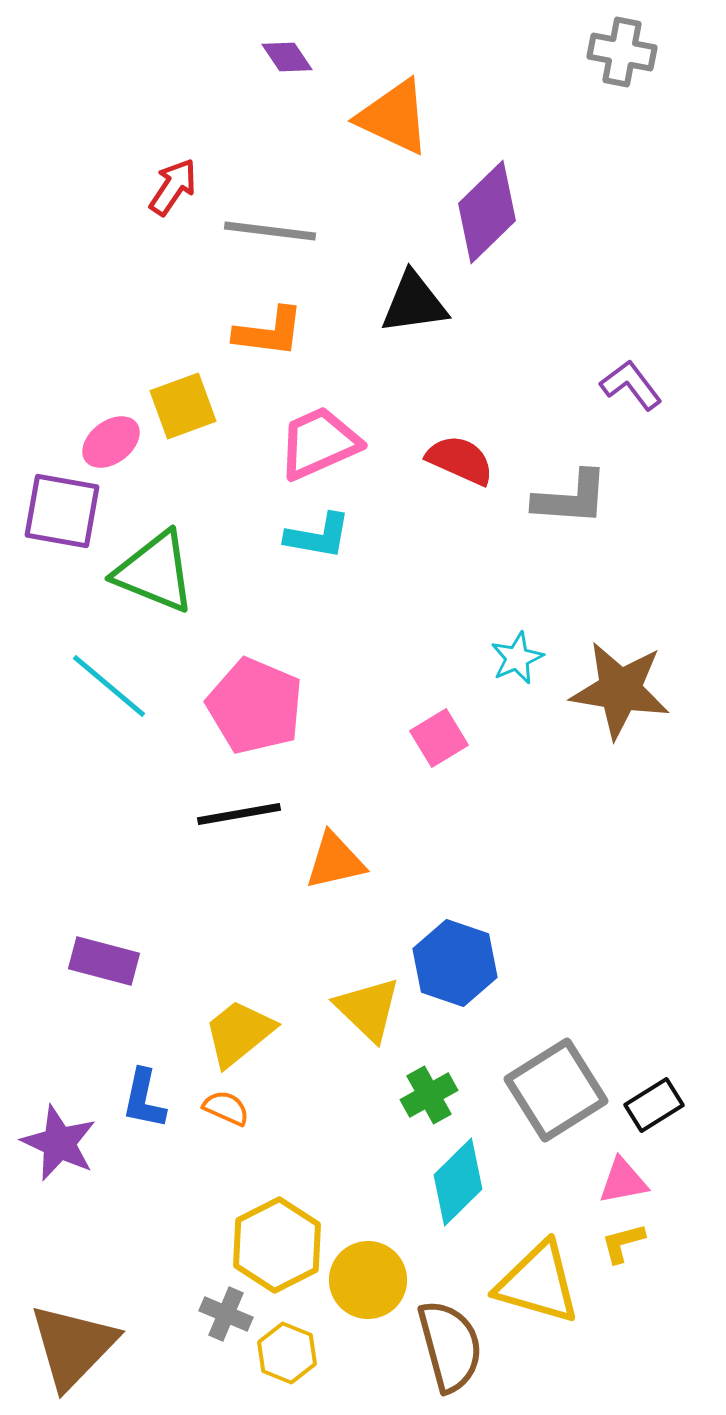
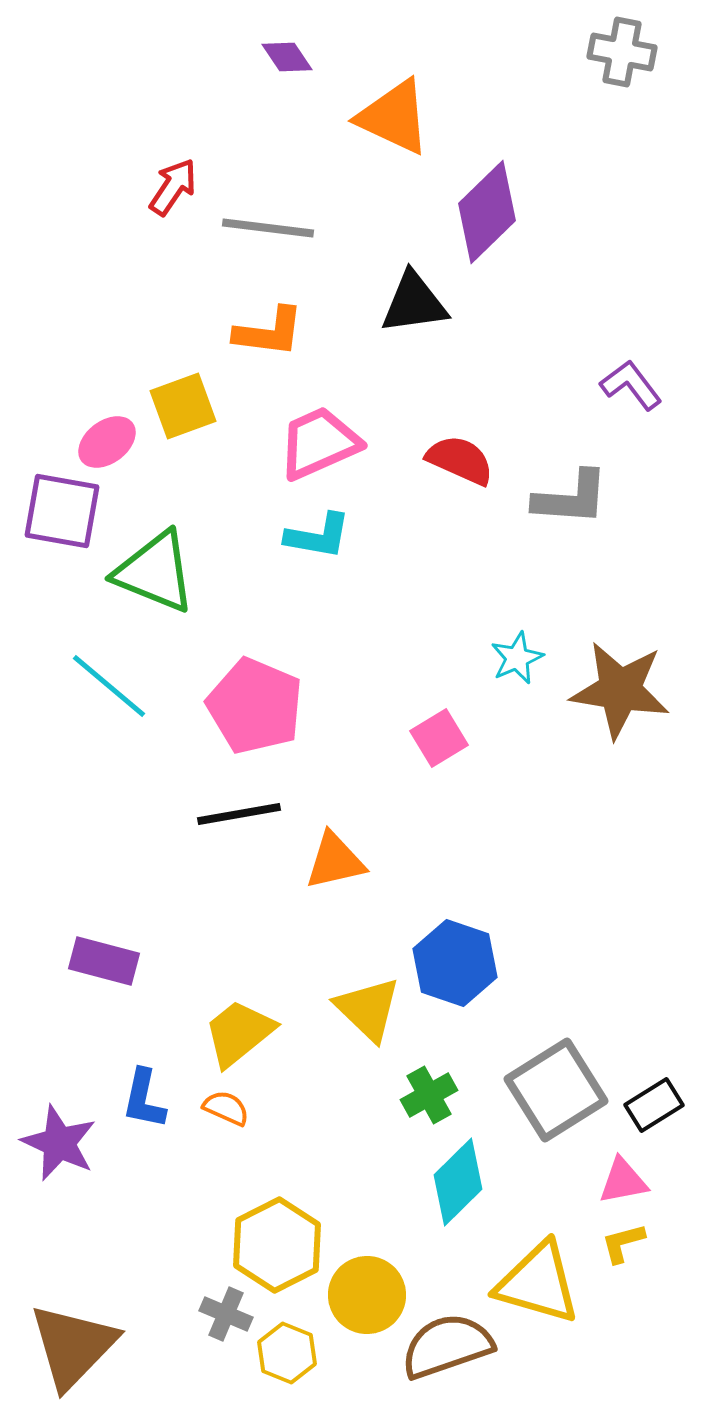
gray line at (270, 231): moved 2 px left, 3 px up
pink ellipse at (111, 442): moved 4 px left
yellow circle at (368, 1280): moved 1 px left, 15 px down
brown semicircle at (450, 1346): moved 3 px left; rotated 94 degrees counterclockwise
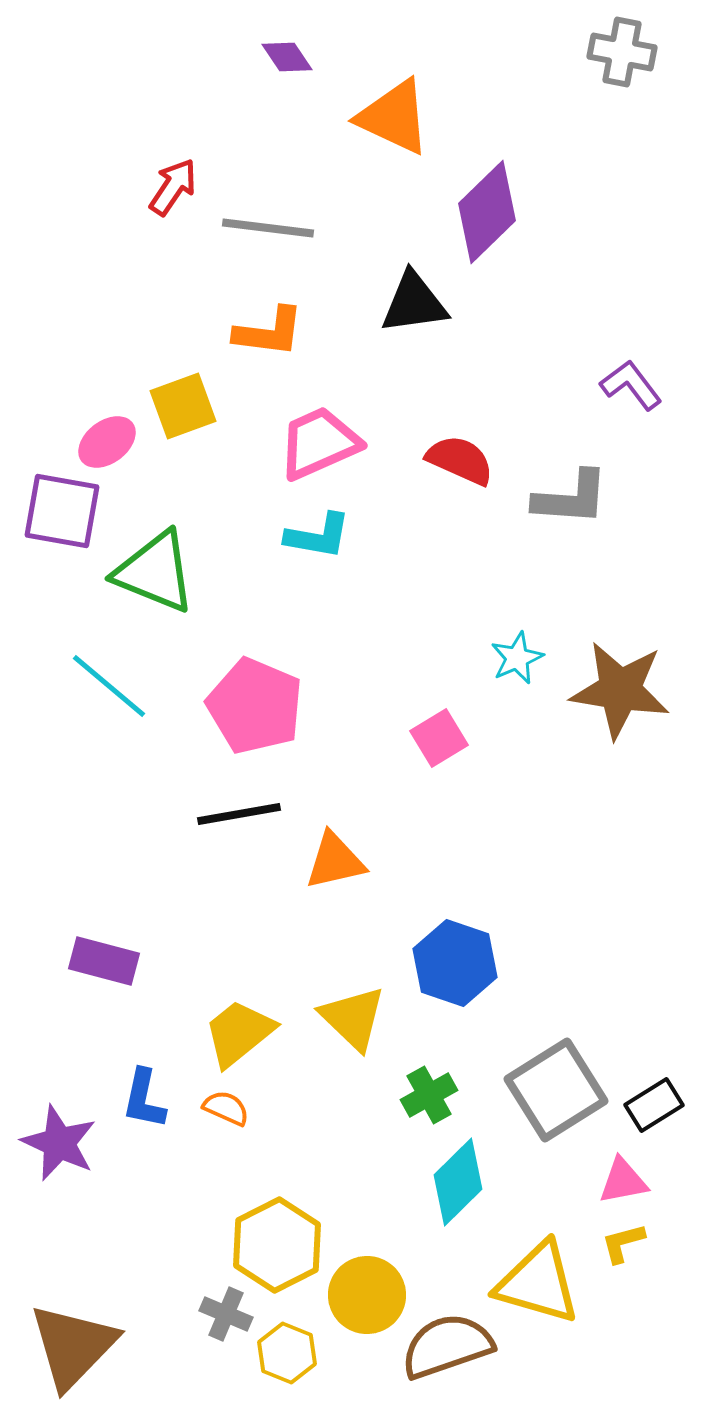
yellow triangle at (368, 1009): moved 15 px left, 9 px down
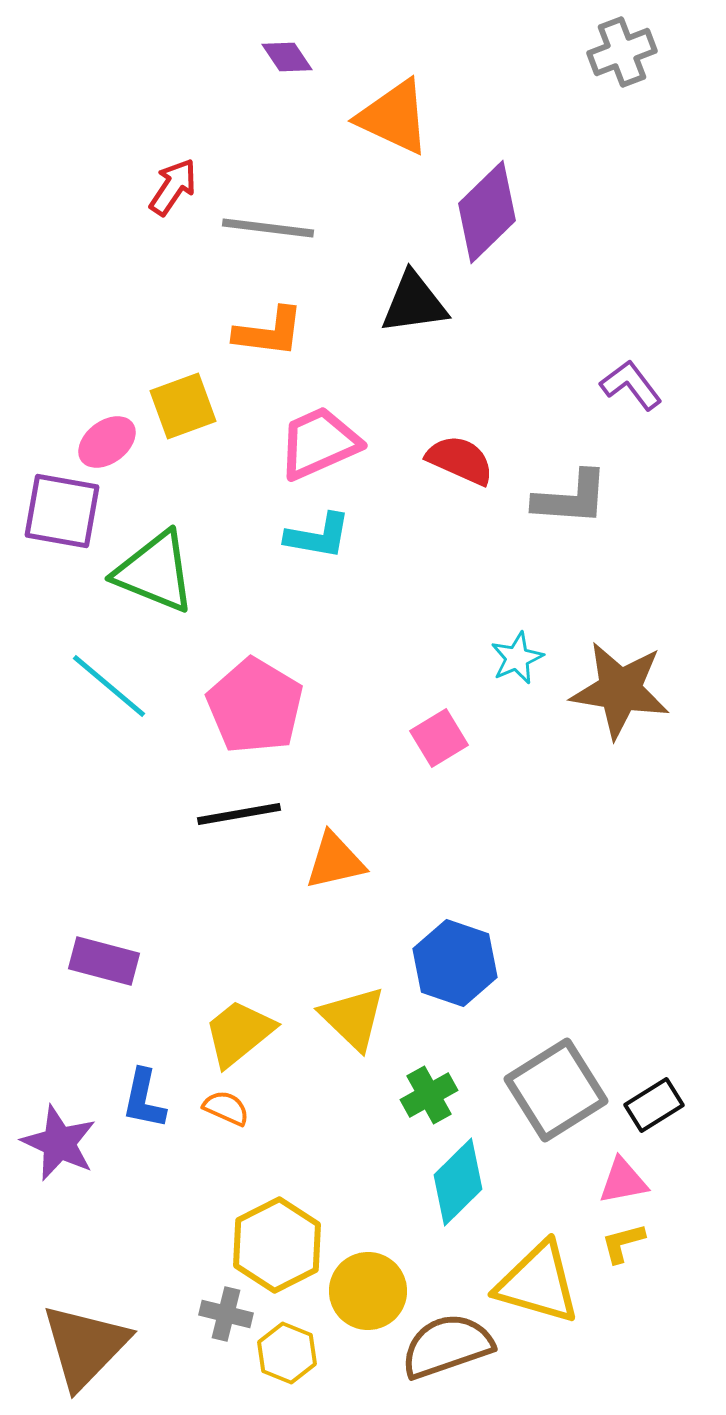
gray cross at (622, 52): rotated 32 degrees counterclockwise
pink pentagon at (255, 706): rotated 8 degrees clockwise
yellow circle at (367, 1295): moved 1 px right, 4 px up
gray cross at (226, 1314): rotated 9 degrees counterclockwise
brown triangle at (73, 1346): moved 12 px right
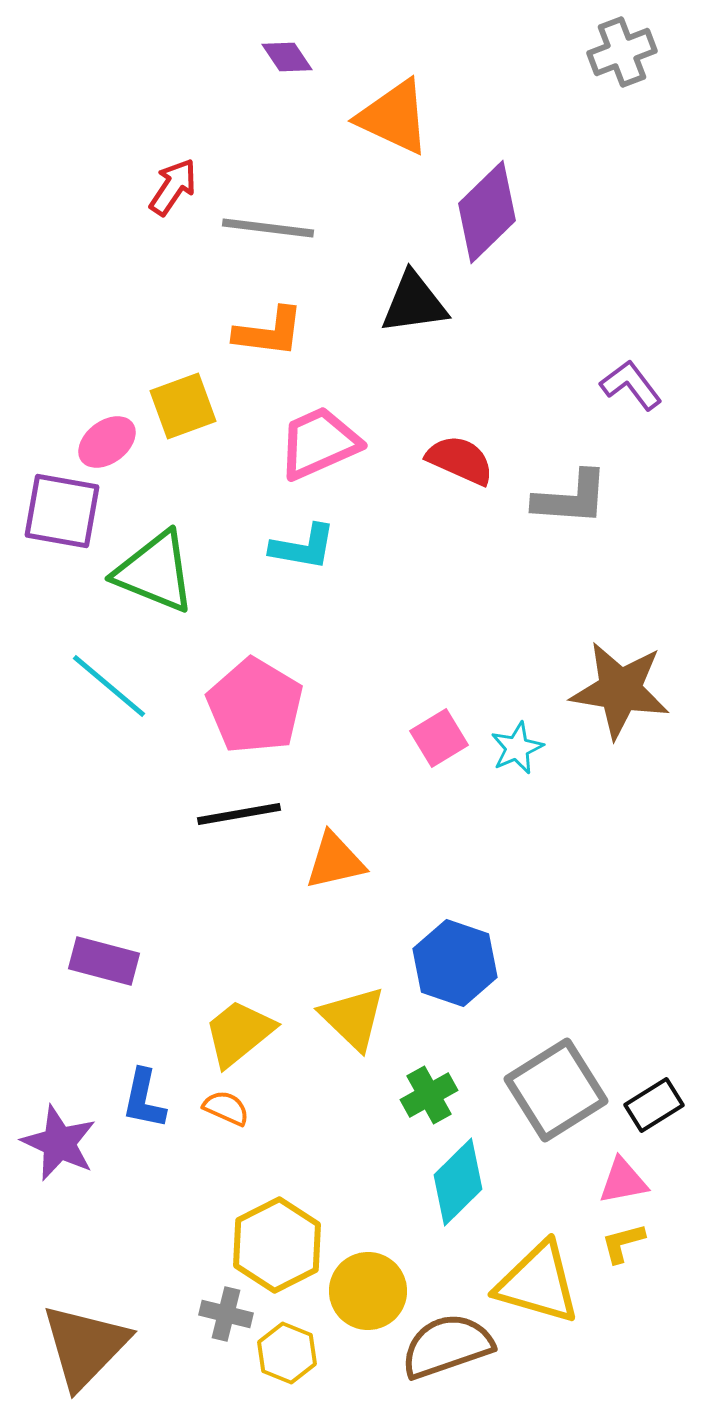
cyan L-shape at (318, 536): moved 15 px left, 11 px down
cyan star at (517, 658): moved 90 px down
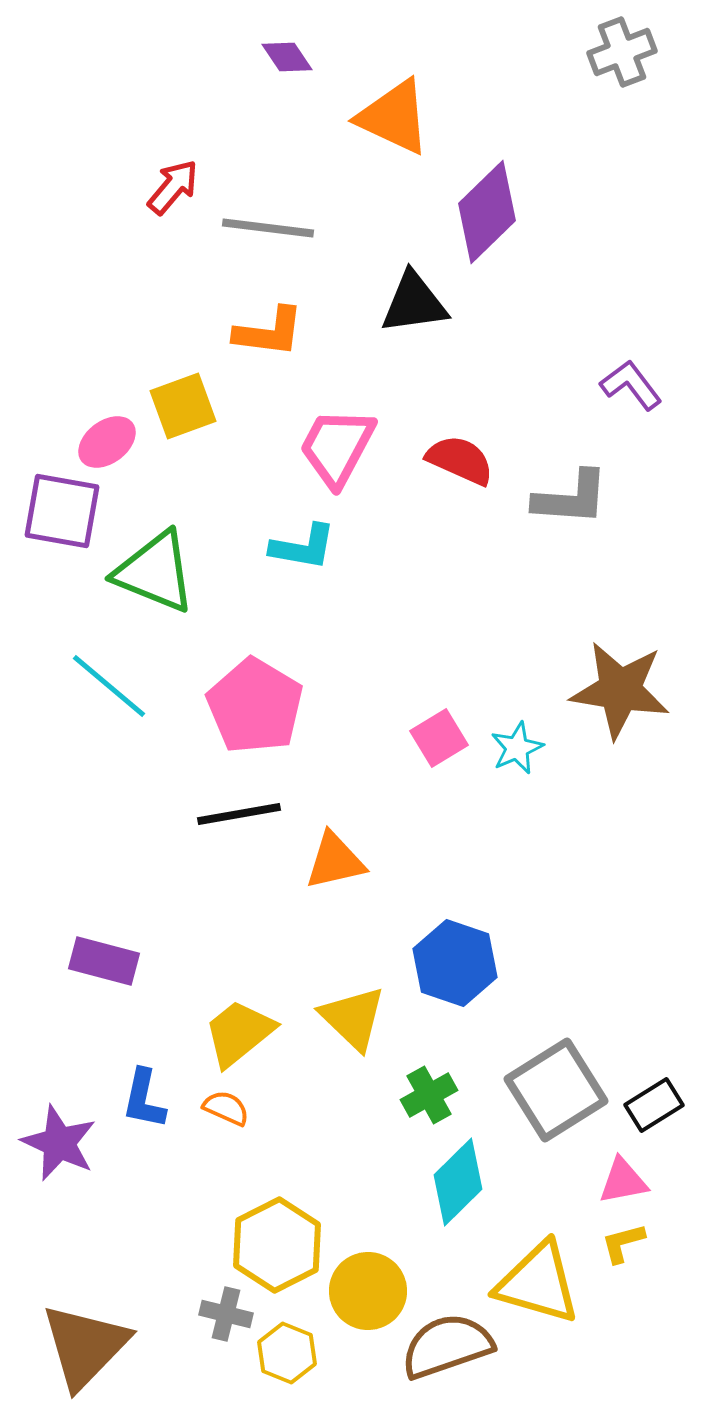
red arrow at (173, 187): rotated 6 degrees clockwise
pink trapezoid at (319, 443): moved 18 px right, 4 px down; rotated 38 degrees counterclockwise
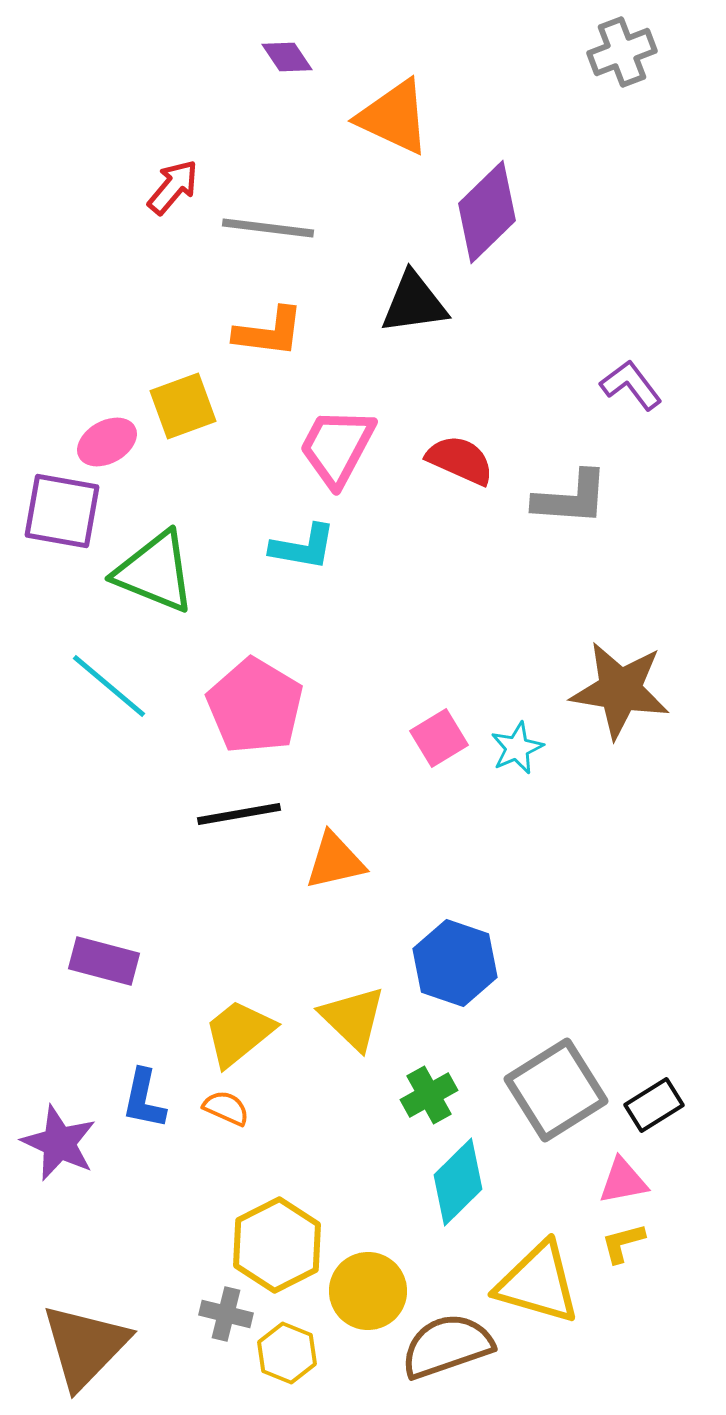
pink ellipse at (107, 442): rotated 8 degrees clockwise
